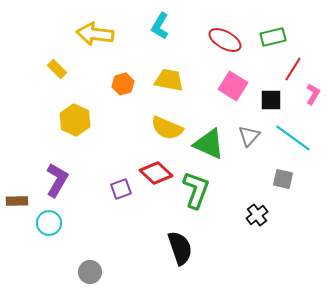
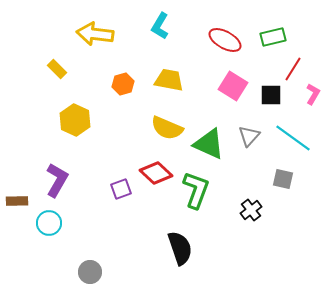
black square: moved 5 px up
black cross: moved 6 px left, 5 px up
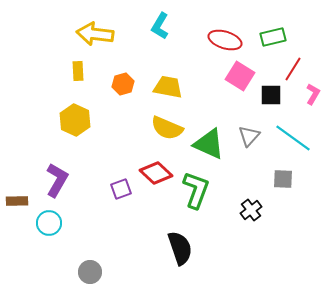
red ellipse: rotated 12 degrees counterclockwise
yellow rectangle: moved 21 px right, 2 px down; rotated 42 degrees clockwise
yellow trapezoid: moved 1 px left, 7 px down
pink square: moved 7 px right, 10 px up
gray square: rotated 10 degrees counterclockwise
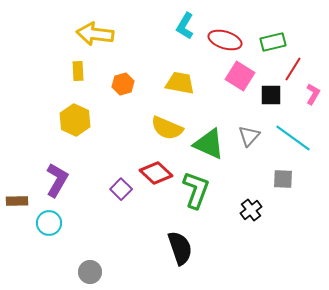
cyan L-shape: moved 25 px right
green rectangle: moved 5 px down
yellow trapezoid: moved 12 px right, 4 px up
purple square: rotated 25 degrees counterclockwise
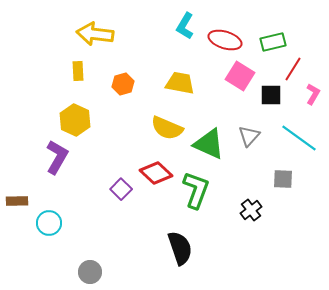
cyan line: moved 6 px right
purple L-shape: moved 23 px up
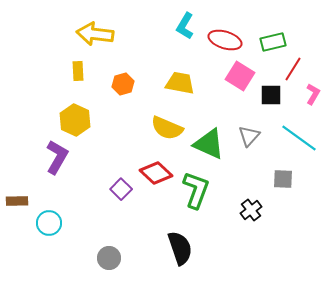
gray circle: moved 19 px right, 14 px up
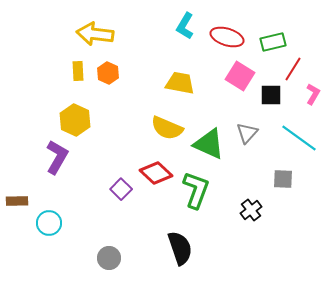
red ellipse: moved 2 px right, 3 px up
orange hexagon: moved 15 px left, 11 px up; rotated 20 degrees counterclockwise
gray triangle: moved 2 px left, 3 px up
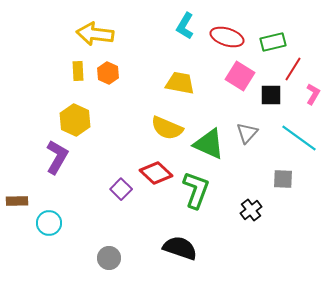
black semicircle: rotated 52 degrees counterclockwise
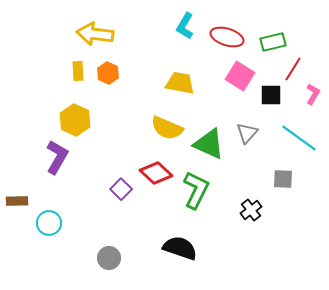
green L-shape: rotated 6 degrees clockwise
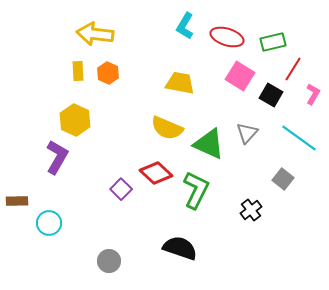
black square: rotated 30 degrees clockwise
gray square: rotated 35 degrees clockwise
gray circle: moved 3 px down
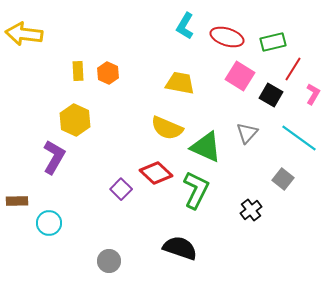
yellow arrow: moved 71 px left
green triangle: moved 3 px left, 3 px down
purple L-shape: moved 3 px left
